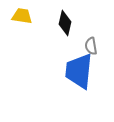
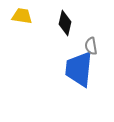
blue trapezoid: moved 2 px up
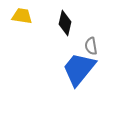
blue trapezoid: rotated 33 degrees clockwise
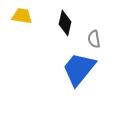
gray semicircle: moved 3 px right, 7 px up
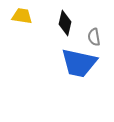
gray semicircle: moved 2 px up
blue trapezoid: moved 6 px up; rotated 117 degrees counterclockwise
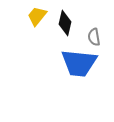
yellow trapezoid: moved 15 px right; rotated 60 degrees counterclockwise
blue trapezoid: rotated 6 degrees counterclockwise
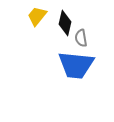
gray semicircle: moved 13 px left, 1 px down
blue trapezoid: moved 3 px left, 2 px down
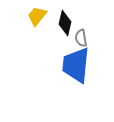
blue trapezoid: rotated 90 degrees clockwise
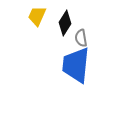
yellow trapezoid: rotated 15 degrees counterclockwise
black diamond: rotated 20 degrees clockwise
